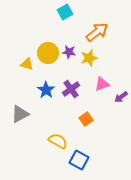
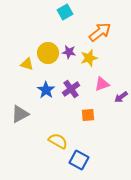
orange arrow: moved 3 px right
orange square: moved 2 px right, 4 px up; rotated 32 degrees clockwise
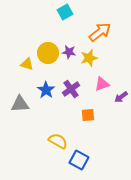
gray triangle: moved 10 px up; rotated 24 degrees clockwise
